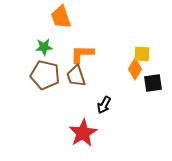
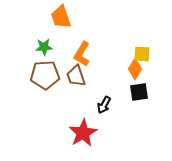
orange L-shape: rotated 60 degrees counterclockwise
brown pentagon: rotated 16 degrees counterclockwise
black square: moved 14 px left, 9 px down
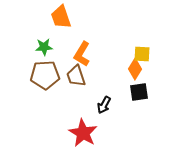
red star: rotated 12 degrees counterclockwise
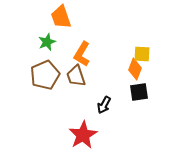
green star: moved 3 px right, 5 px up; rotated 18 degrees counterclockwise
orange diamond: rotated 10 degrees counterclockwise
brown pentagon: rotated 20 degrees counterclockwise
red star: moved 2 px down; rotated 12 degrees clockwise
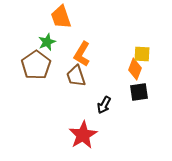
brown pentagon: moved 9 px left, 10 px up; rotated 12 degrees counterclockwise
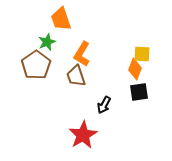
orange trapezoid: moved 2 px down
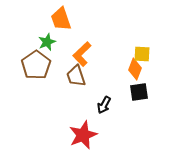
orange L-shape: rotated 15 degrees clockwise
red star: rotated 8 degrees clockwise
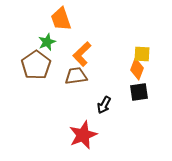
orange diamond: moved 2 px right
brown trapezoid: rotated 100 degrees clockwise
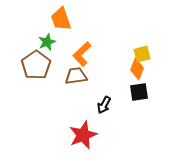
yellow square: rotated 18 degrees counterclockwise
